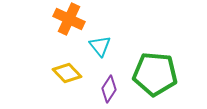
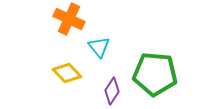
cyan triangle: moved 1 px left, 1 px down
purple diamond: moved 3 px right, 2 px down
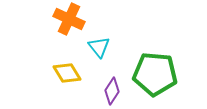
yellow diamond: rotated 12 degrees clockwise
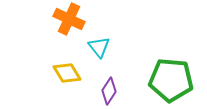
green pentagon: moved 16 px right, 6 px down
purple diamond: moved 3 px left
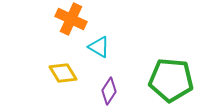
orange cross: moved 2 px right
cyan triangle: rotated 20 degrees counterclockwise
yellow diamond: moved 4 px left
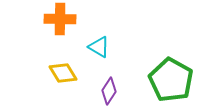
orange cross: moved 11 px left; rotated 24 degrees counterclockwise
green pentagon: rotated 24 degrees clockwise
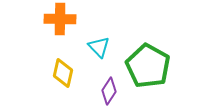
cyan triangle: rotated 15 degrees clockwise
yellow diamond: rotated 44 degrees clockwise
green pentagon: moved 23 px left, 14 px up
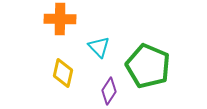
green pentagon: rotated 6 degrees counterclockwise
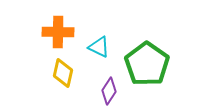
orange cross: moved 2 px left, 13 px down
cyan triangle: rotated 20 degrees counterclockwise
green pentagon: moved 1 px left, 2 px up; rotated 12 degrees clockwise
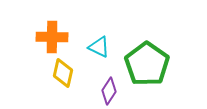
orange cross: moved 6 px left, 5 px down
